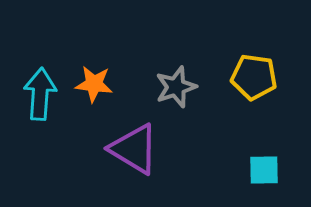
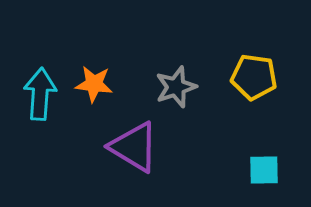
purple triangle: moved 2 px up
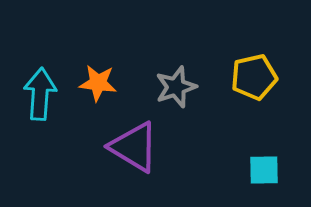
yellow pentagon: rotated 21 degrees counterclockwise
orange star: moved 4 px right, 1 px up
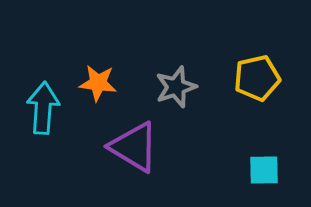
yellow pentagon: moved 3 px right, 1 px down
cyan arrow: moved 3 px right, 14 px down
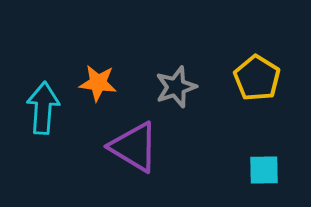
yellow pentagon: rotated 27 degrees counterclockwise
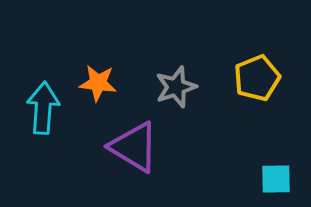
yellow pentagon: rotated 18 degrees clockwise
cyan square: moved 12 px right, 9 px down
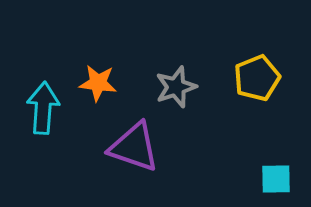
purple triangle: rotated 12 degrees counterclockwise
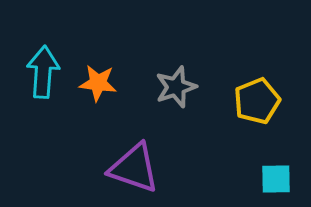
yellow pentagon: moved 23 px down
cyan arrow: moved 36 px up
purple triangle: moved 21 px down
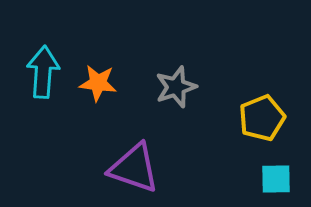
yellow pentagon: moved 5 px right, 17 px down
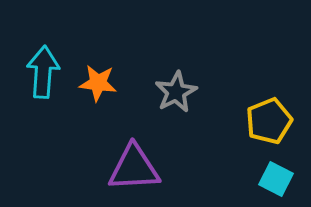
gray star: moved 5 px down; rotated 9 degrees counterclockwise
yellow pentagon: moved 7 px right, 3 px down
purple triangle: rotated 22 degrees counterclockwise
cyan square: rotated 28 degrees clockwise
